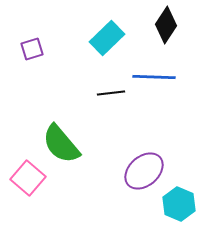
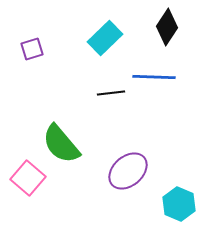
black diamond: moved 1 px right, 2 px down
cyan rectangle: moved 2 px left
purple ellipse: moved 16 px left
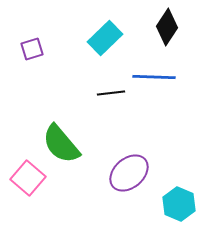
purple ellipse: moved 1 px right, 2 px down
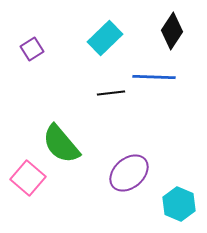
black diamond: moved 5 px right, 4 px down
purple square: rotated 15 degrees counterclockwise
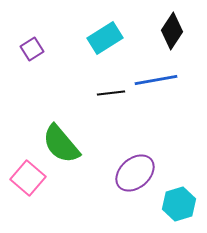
cyan rectangle: rotated 12 degrees clockwise
blue line: moved 2 px right, 3 px down; rotated 12 degrees counterclockwise
purple ellipse: moved 6 px right
cyan hexagon: rotated 20 degrees clockwise
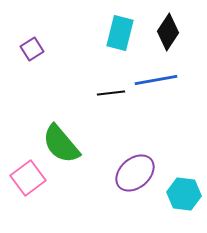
black diamond: moved 4 px left, 1 px down
cyan rectangle: moved 15 px right, 5 px up; rotated 44 degrees counterclockwise
pink square: rotated 12 degrees clockwise
cyan hexagon: moved 5 px right, 10 px up; rotated 24 degrees clockwise
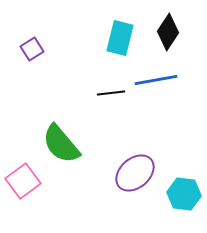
cyan rectangle: moved 5 px down
pink square: moved 5 px left, 3 px down
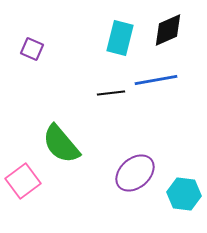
black diamond: moved 2 px up; rotated 33 degrees clockwise
purple square: rotated 35 degrees counterclockwise
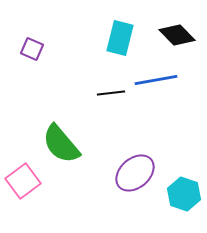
black diamond: moved 9 px right, 5 px down; rotated 69 degrees clockwise
cyan hexagon: rotated 12 degrees clockwise
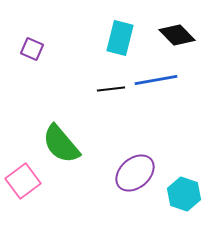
black line: moved 4 px up
